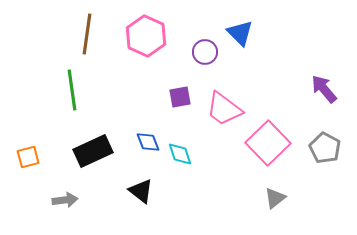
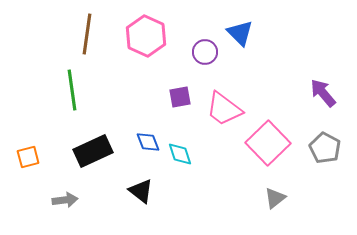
purple arrow: moved 1 px left, 4 px down
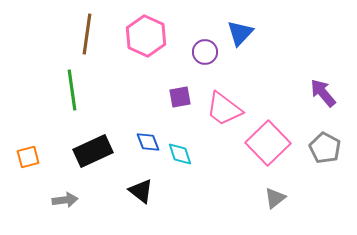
blue triangle: rotated 28 degrees clockwise
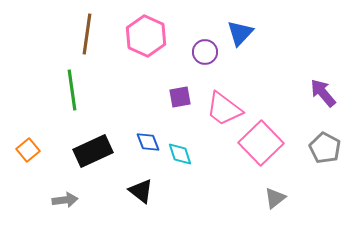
pink square: moved 7 px left
orange square: moved 7 px up; rotated 25 degrees counterclockwise
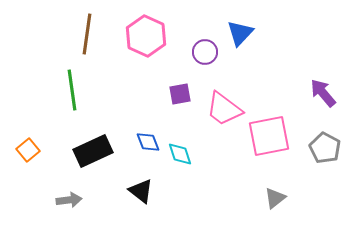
purple square: moved 3 px up
pink square: moved 8 px right, 7 px up; rotated 33 degrees clockwise
gray arrow: moved 4 px right
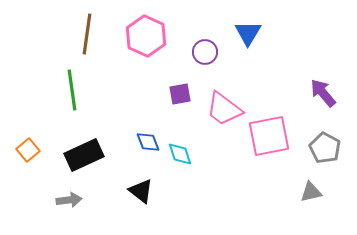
blue triangle: moved 8 px right; rotated 12 degrees counterclockwise
black rectangle: moved 9 px left, 4 px down
gray triangle: moved 36 px right, 6 px up; rotated 25 degrees clockwise
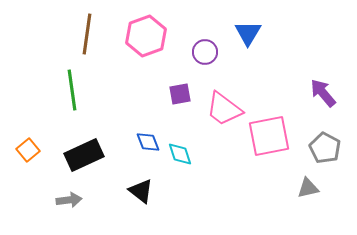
pink hexagon: rotated 15 degrees clockwise
gray triangle: moved 3 px left, 4 px up
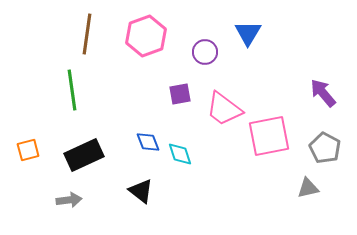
orange square: rotated 25 degrees clockwise
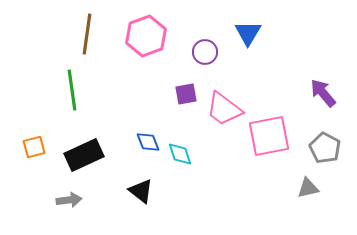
purple square: moved 6 px right
orange square: moved 6 px right, 3 px up
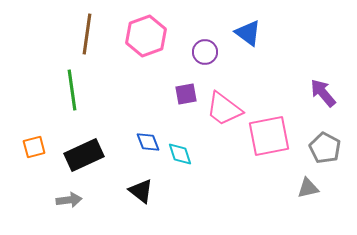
blue triangle: rotated 24 degrees counterclockwise
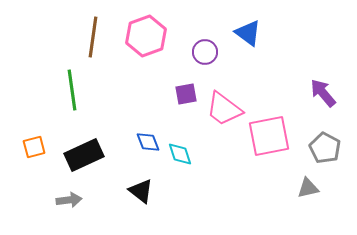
brown line: moved 6 px right, 3 px down
